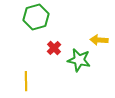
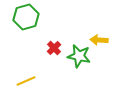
green hexagon: moved 10 px left
green star: moved 4 px up
yellow line: rotated 66 degrees clockwise
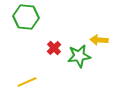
green hexagon: rotated 20 degrees clockwise
green star: rotated 20 degrees counterclockwise
yellow line: moved 1 px right, 1 px down
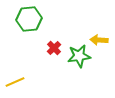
green hexagon: moved 3 px right, 2 px down; rotated 10 degrees counterclockwise
yellow line: moved 12 px left
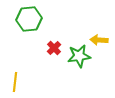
yellow line: rotated 60 degrees counterclockwise
